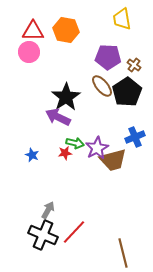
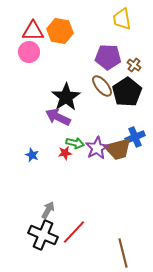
orange hexagon: moved 6 px left, 1 px down
brown trapezoid: moved 5 px right, 11 px up
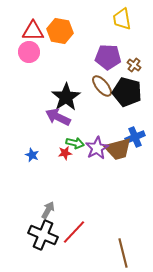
black pentagon: rotated 24 degrees counterclockwise
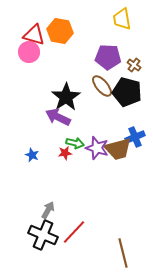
red triangle: moved 1 px right, 4 px down; rotated 15 degrees clockwise
purple star: rotated 25 degrees counterclockwise
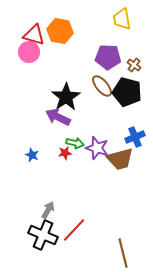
brown trapezoid: moved 2 px right, 10 px down
red line: moved 2 px up
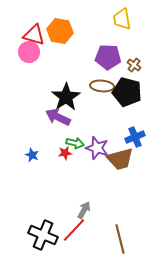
brown ellipse: rotated 45 degrees counterclockwise
gray arrow: moved 36 px right
brown line: moved 3 px left, 14 px up
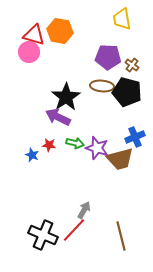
brown cross: moved 2 px left
red star: moved 16 px left, 8 px up; rotated 16 degrees clockwise
brown line: moved 1 px right, 3 px up
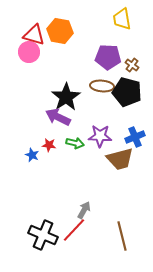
purple star: moved 3 px right, 12 px up; rotated 15 degrees counterclockwise
brown line: moved 1 px right
